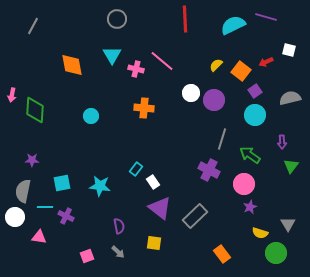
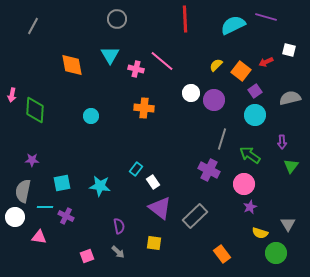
cyan triangle at (112, 55): moved 2 px left
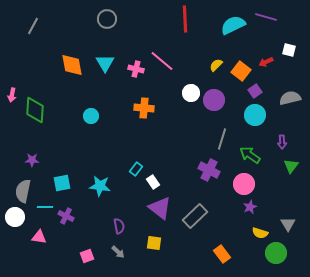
gray circle at (117, 19): moved 10 px left
cyan triangle at (110, 55): moved 5 px left, 8 px down
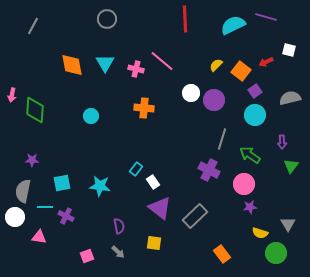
purple star at (250, 207): rotated 16 degrees clockwise
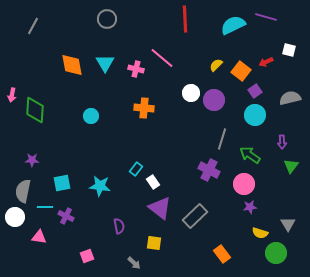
pink line at (162, 61): moved 3 px up
gray arrow at (118, 252): moved 16 px right, 11 px down
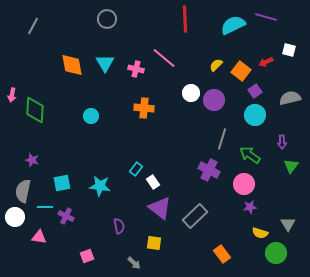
pink line at (162, 58): moved 2 px right
purple star at (32, 160): rotated 16 degrees clockwise
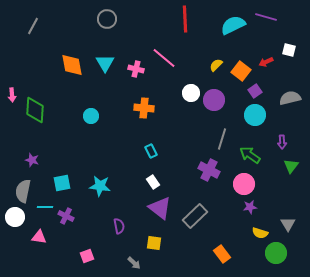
pink arrow at (12, 95): rotated 16 degrees counterclockwise
cyan rectangle at (136, 169): moved 15 px right, 18 px up; rotated 64 degrees counterclockwise
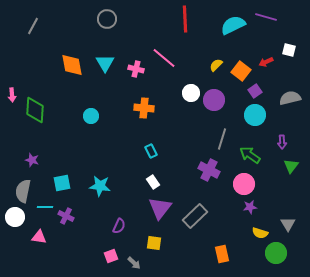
purple triangle at (160, 208): rotated 30 degrees clockwise
purple semicircle at (119, 226): rotated 35 degrees clockwise
orange rectangle at (222, 254): rotated 24 degrees clockwise
pink square at (87, 256): moved 24 px right
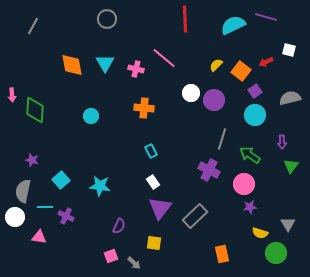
cyan square at (62, 183): moved 1 px left, 3 px up; rotated 30 degrees counterclockwise
